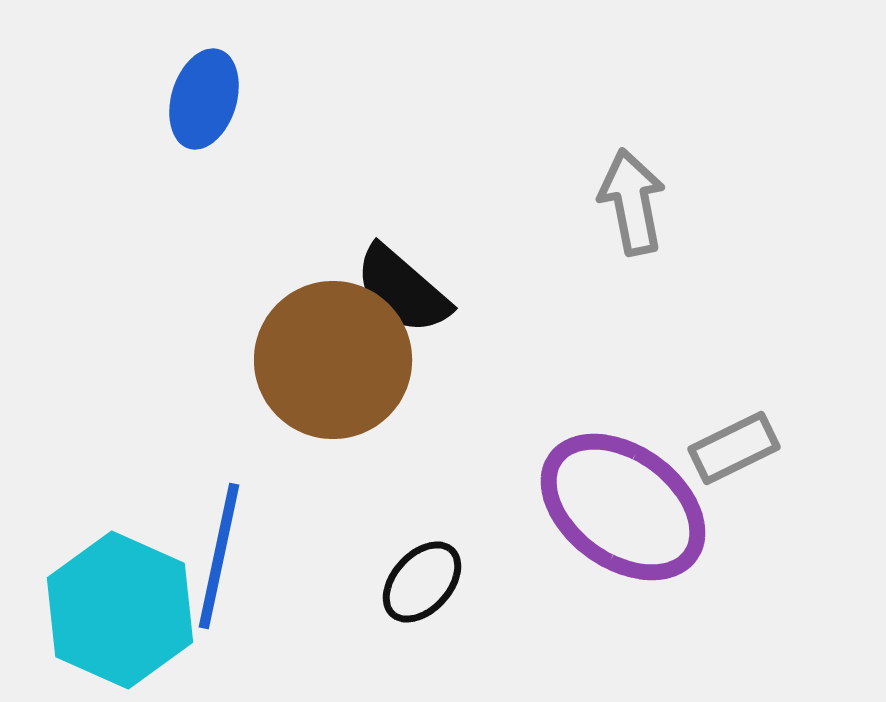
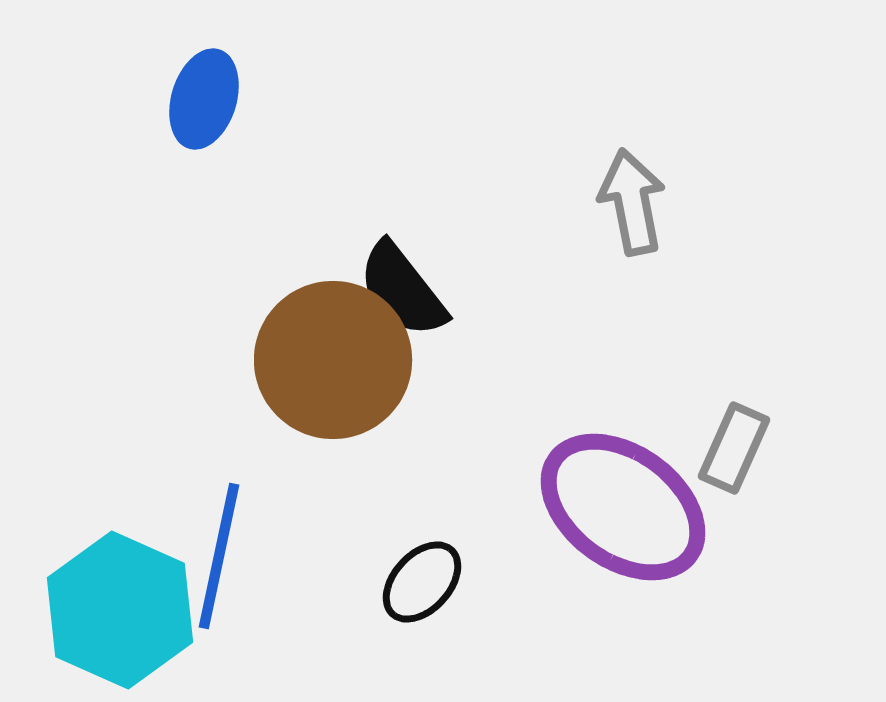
black semicircle: rotated 11 degrees clockwise
gray rectangle: rotated 40 degrees counterclockwise
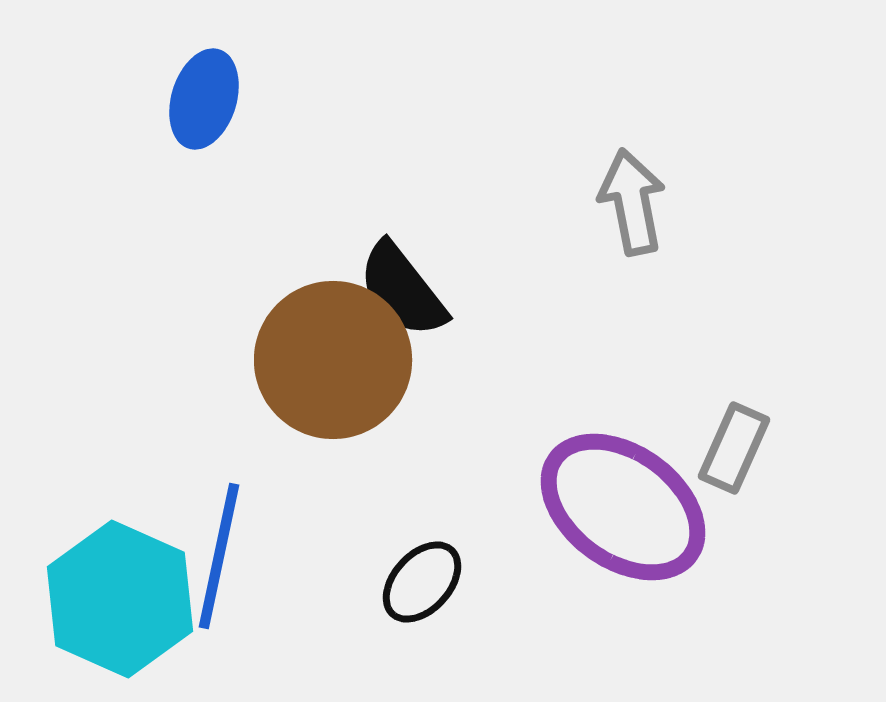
cyan hexagon: moved 11 px up
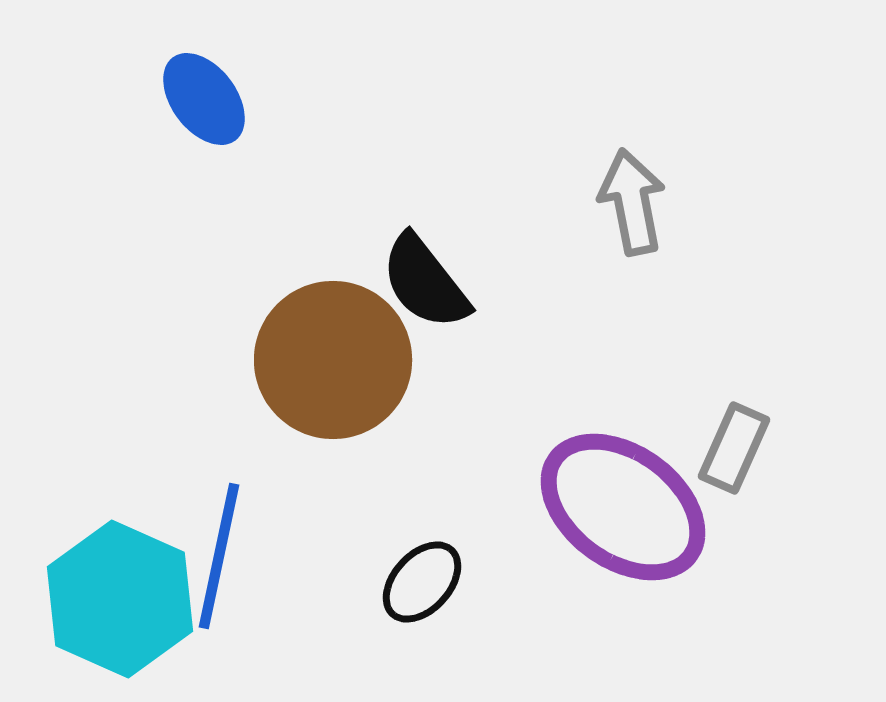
blue ellipse: rotated 54 degrees counterclockwise
black semicircle: moved 23 px right, 8 px up
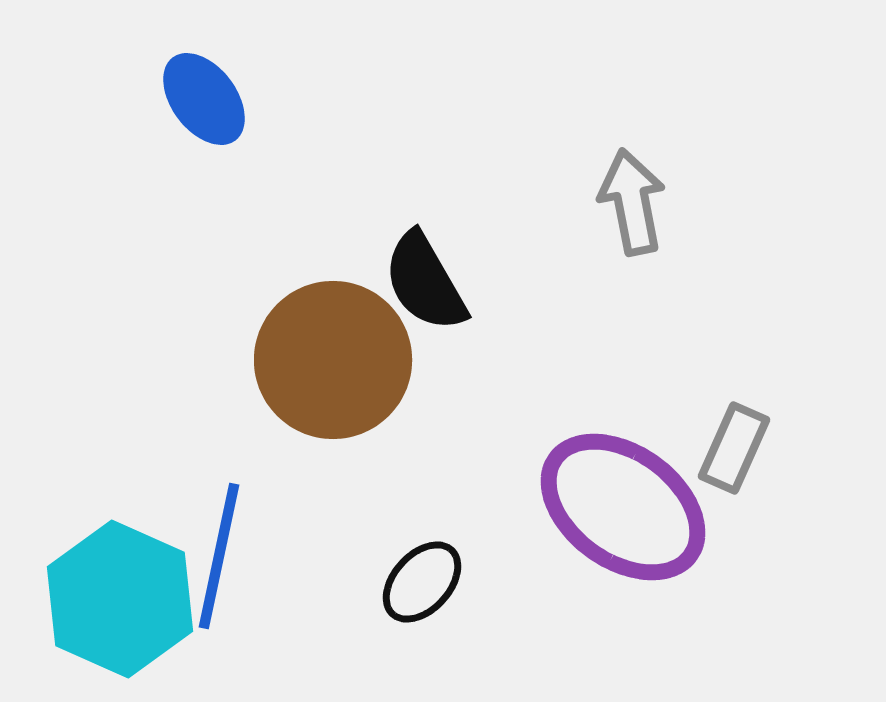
black semicircle: rotated 8 degrees clockwise
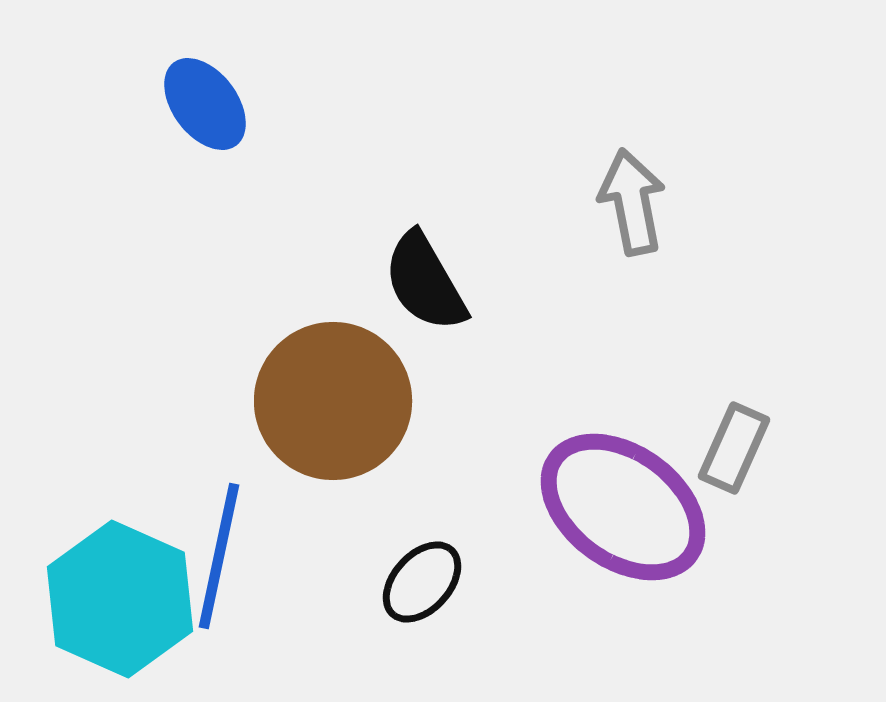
blue ellipse: moved 1 px right, 5 px down
brown circle: moved 41 px down
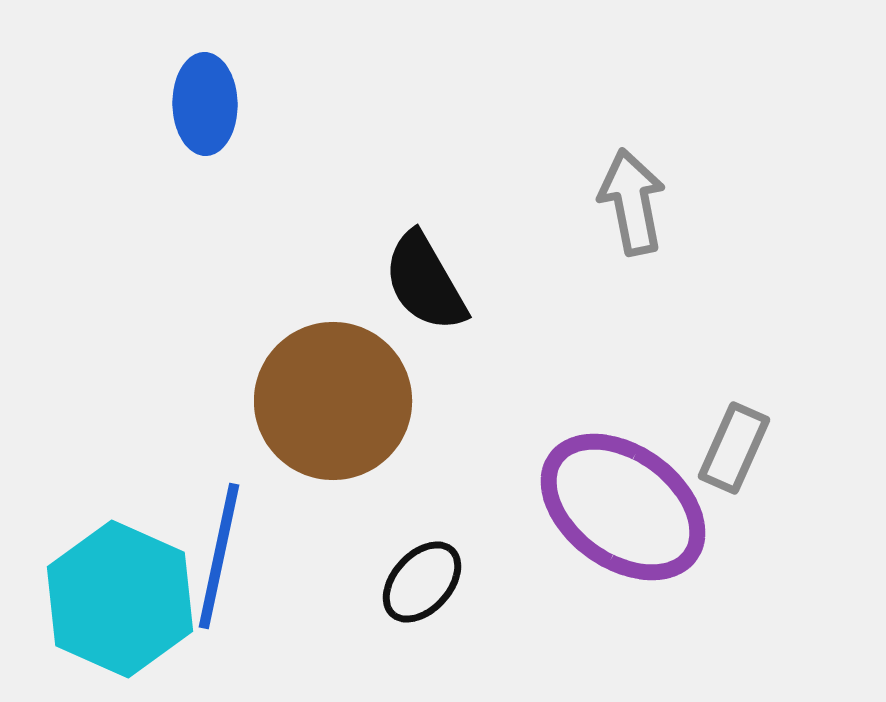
blue ellipse: rotated 36 degrees clockwise
